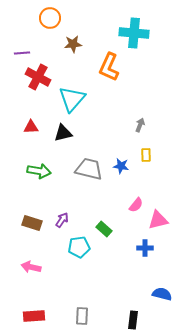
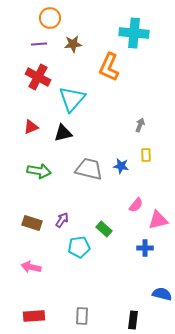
purple line: moved 17 px right, 9 px up
red triangle: rotated 21 degrees counterclockwise
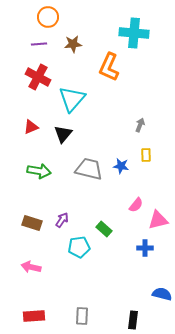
orange circle: moved 2 px left, 1 px up
black triangle: moved 1 px down; rotated 36 degrees counterclockwise
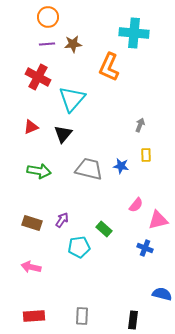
purple line: moved 8 px right
blue cross: rotated 21 degrees clockwise
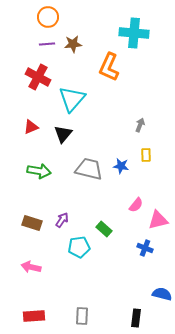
black rectangle: moved 3 px right, 2 px up
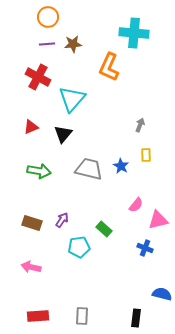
blue star: rotated 21 degrees clockwise
red rectangle: moved 4 px right
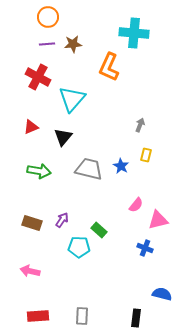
black triangle: moved 3 px down
yellow rectangle: rotated 16 degrees clockwise
green rectangle: moved 5 px left, 1 px down
cyan pentagon: rotated 10 degrees clockwise
pink arrow: moved 1 px left, 4 px down
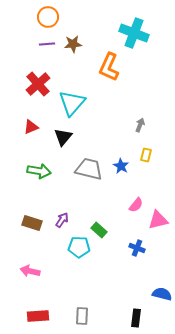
cyan cross: rotated 16 degrees clockwise
red cross: moved 7 px down; rotated 20 degrees clockwise
cyan triangle: moved 4 px down
blue cross: moved 8 px left
